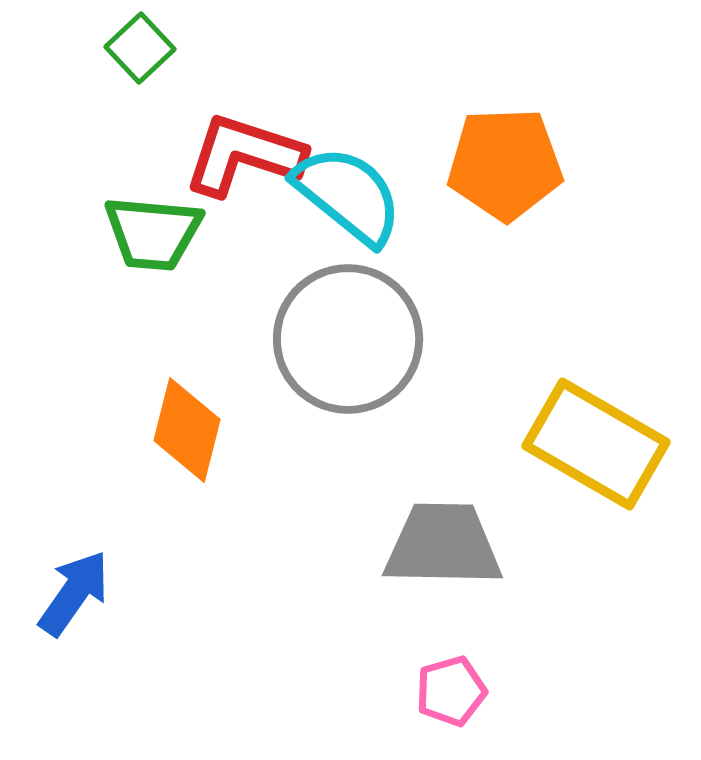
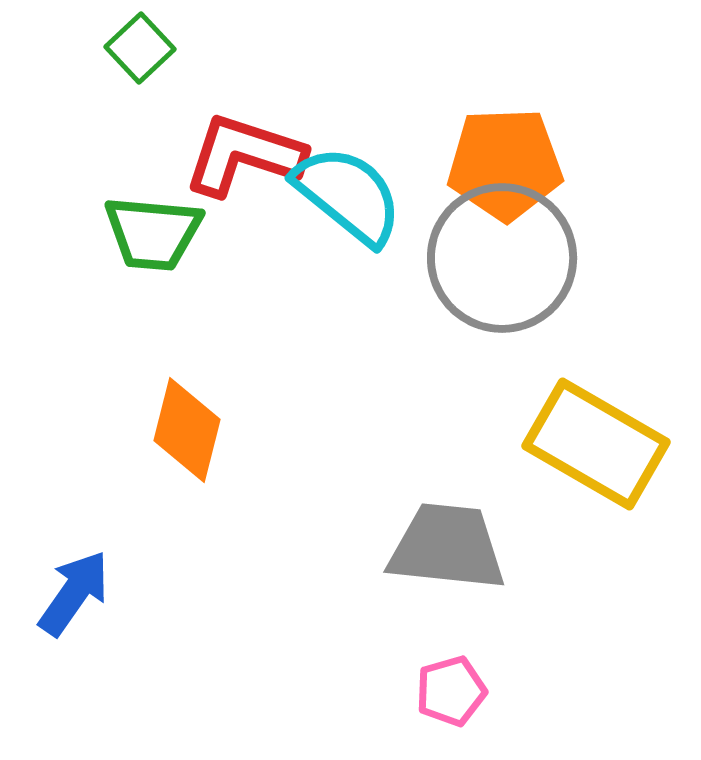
gray circle: moved 154 px right, 81 px up
gray trapezoid: moved 4 px right, 2 px down; rotated 5 degrees clockwise
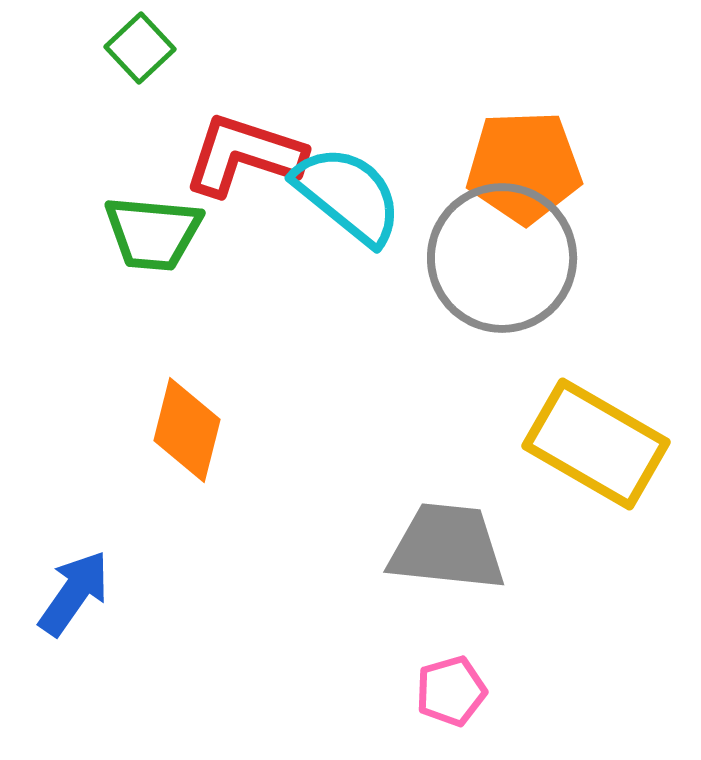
orange pentagon: moved 19 px right, 3 px down
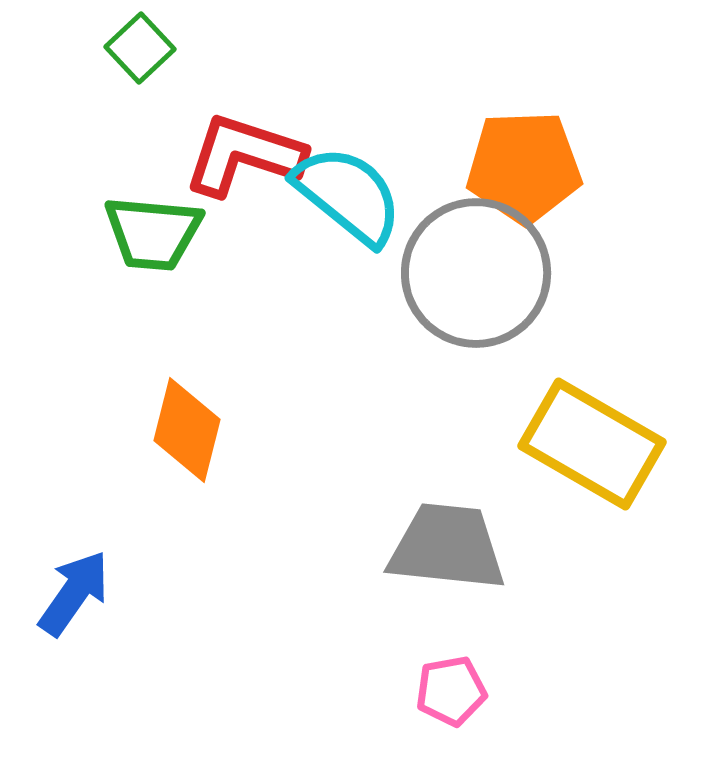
gray circle: moved 26 px left, 15 px down
yellow rectangle: moved 4 px left
pink pentagon: rotated 6 degrees clockwise
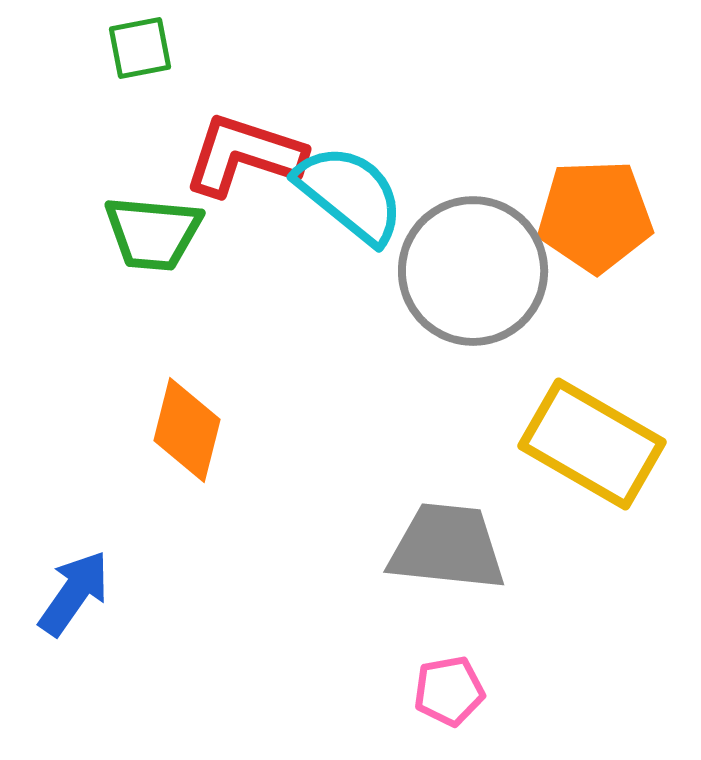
green square: rotated 32 degrees clockwise
orange pentagon: moved 71 px right, 49 px down
cyan semicircle: moved 2 px right, 1 px up
gray circle: moved 3 px left, 2 px up
pink pentagon: moved 2 px left
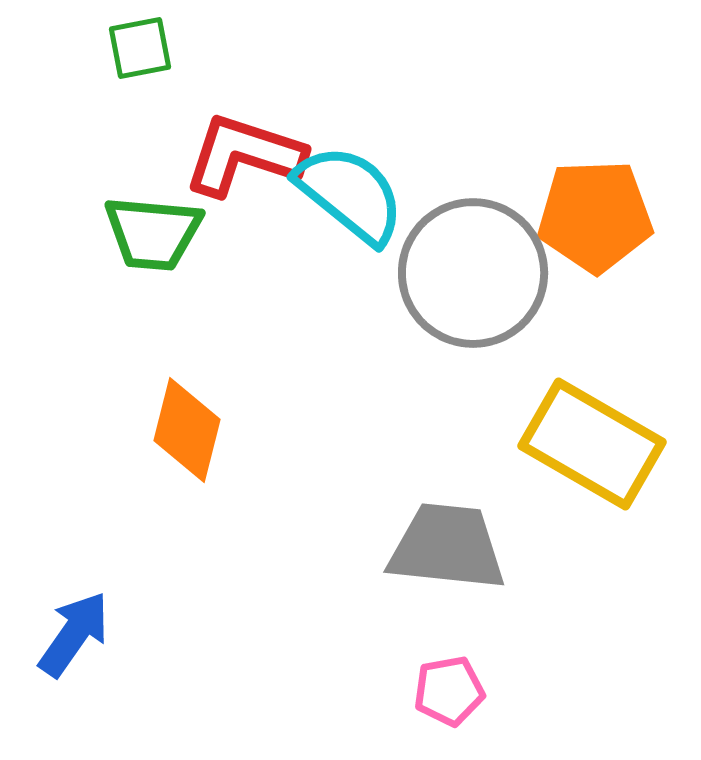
gray circle: moved 2 px down
blue arrow: moved 41 px down
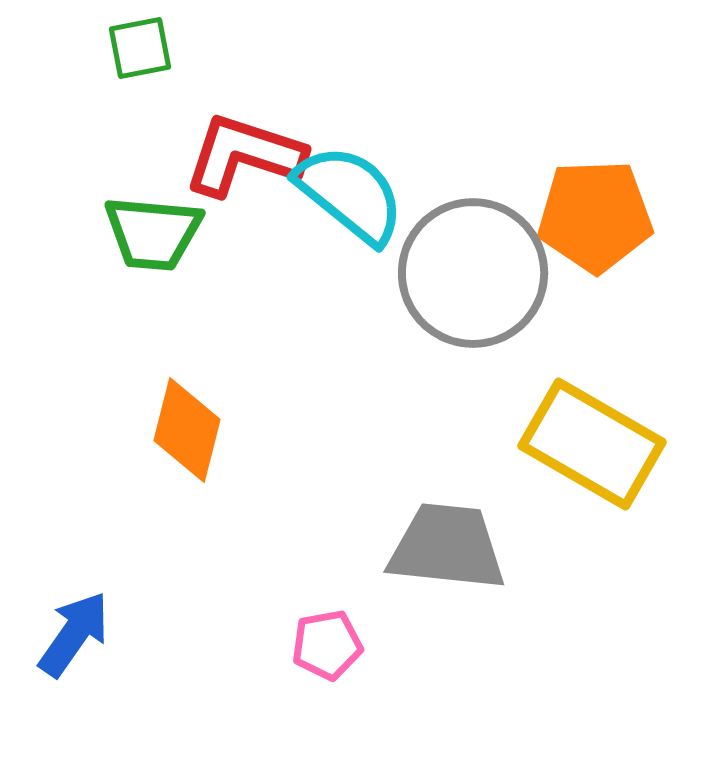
pink pentagon: moved 122 px left, 46 px up
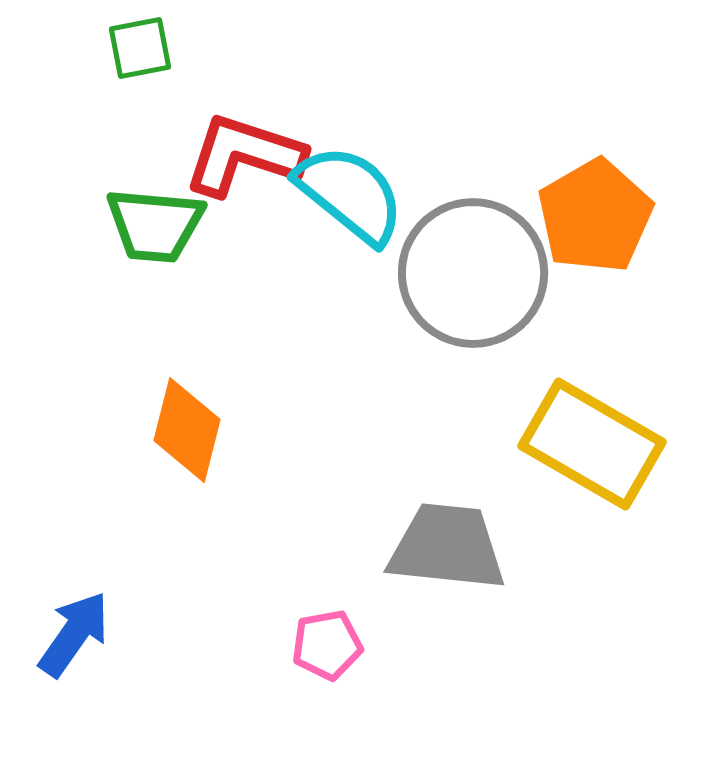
orange pentagon: rotated 28 degrees counterclockwise
green trapezoid: moved 2 px right, 8 px up
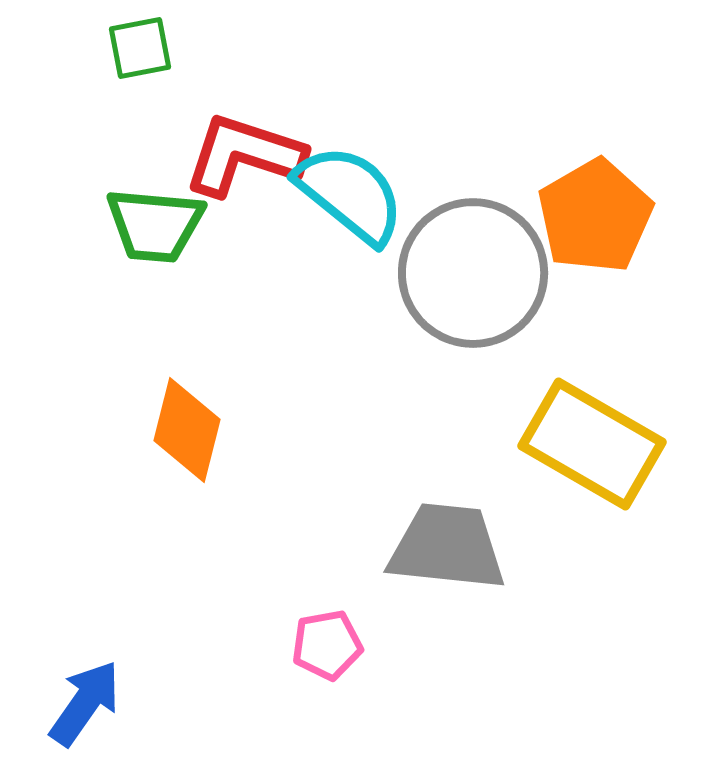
blue arrow: moved 11 px right, 69 px down
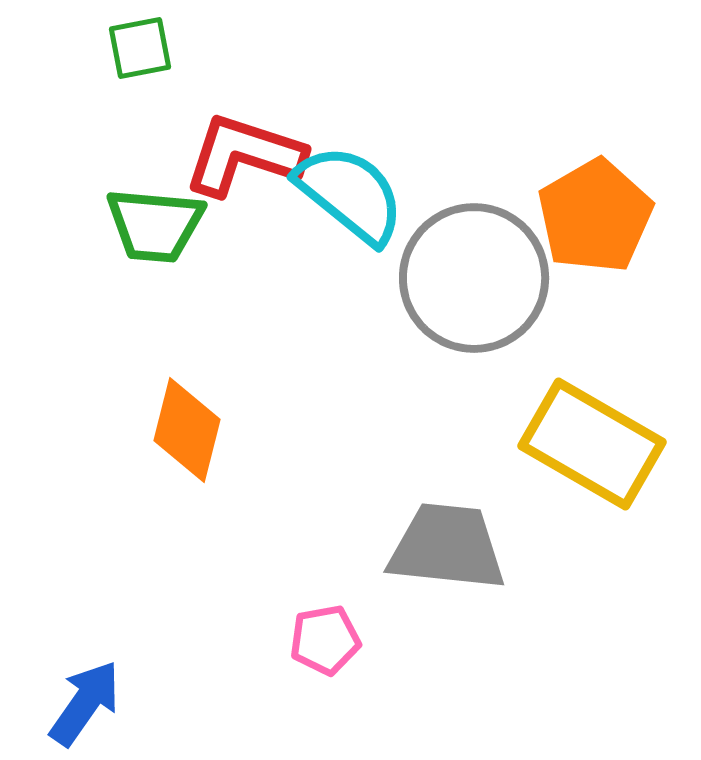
gray circle: moved 1 px right, 5 px down
pink pentagon: moved 2 px left, 5 px up
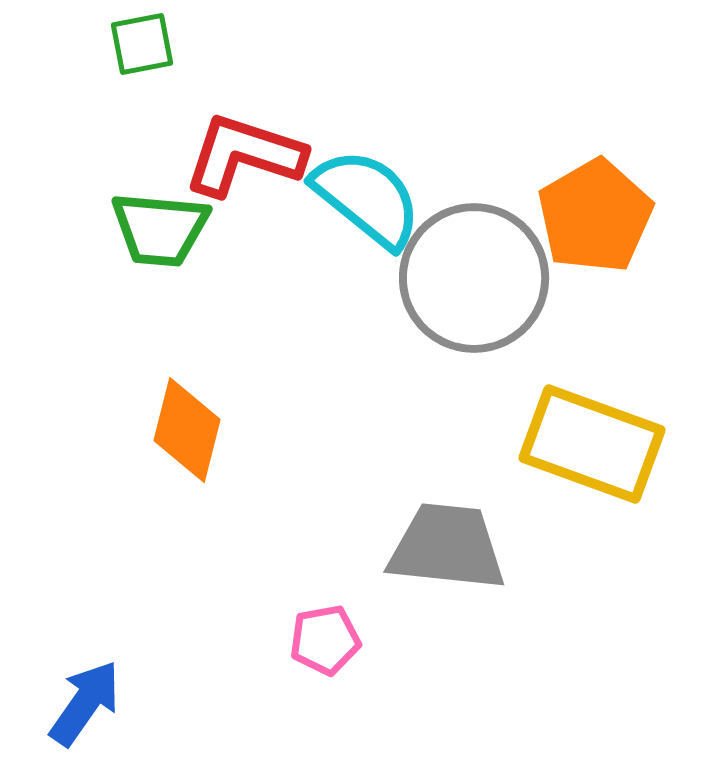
green square: moved 2 px right, 4 px up
cyan semicircle: moved 17 px right, 4 px down
green trapezoid: moved 5 px right, 4 px down
yellow rectangle: rotated 10 degrees counterclockwise
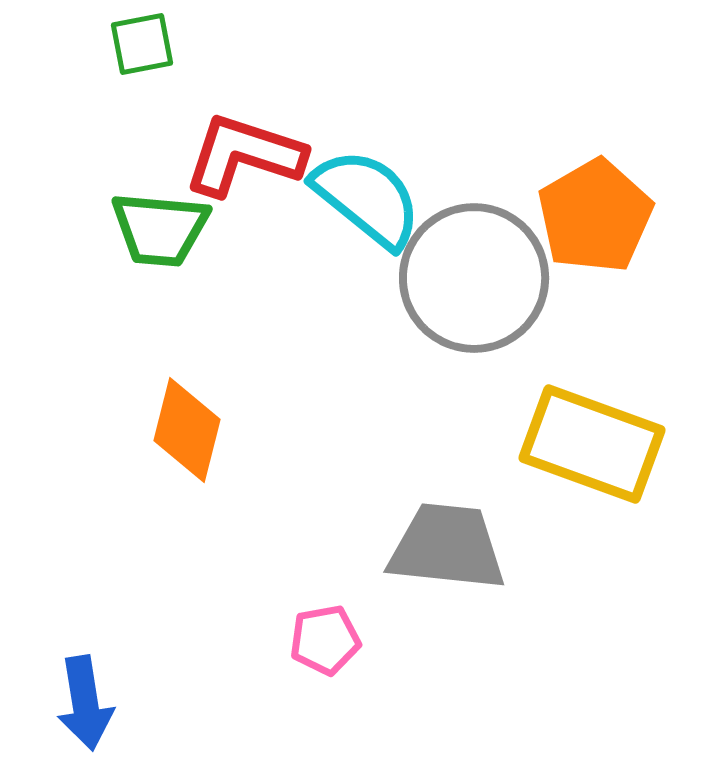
blue arrow: rotated 136 degrees clockwise
